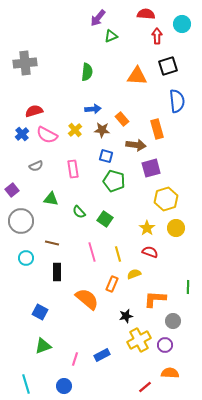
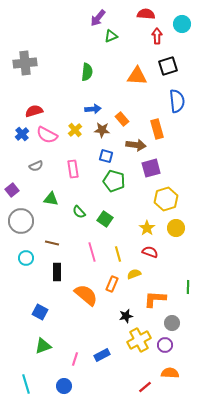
orange semicircle at (87, 299): moved 1 px left, 4 px up
gray circle at (173, 321): moved 1 px left, 2 px down
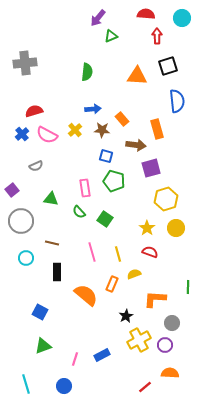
cyan circle at (182, 24): moved 6 px up
pink rectangle at (73, 169): moved 12 px right, 19 px down
black star at (126, 316): rotated 16 degrees counterclockwise
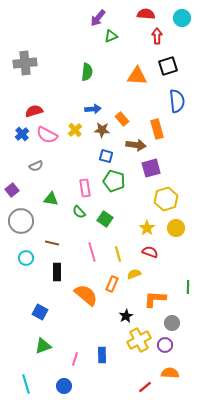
blue rectangle at (102, 355): rotated 63 degrees counterclockwise
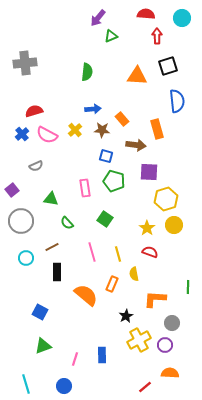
purple square at (151, 168): moved 2 px left, 4 px down; rotated 18 degrees clockwise
green semicircle at (79, 212): moved 12 px left, 11 px down
yellow circle at (176, 228): moved 2 px left, 3 px up
brown line at (52, 243): moved 4 px down; rotated 40 degrees counterclockwise
yellow semicircle at (134, 274): rotated 80 degrees counterclockwise
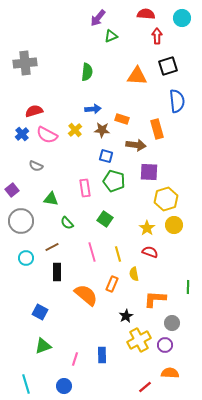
orange rectangle at (122, 119): rotated 32 degrees counterclockwise
gray semicircle at (36, 166): rotated 48 degrees clockwise
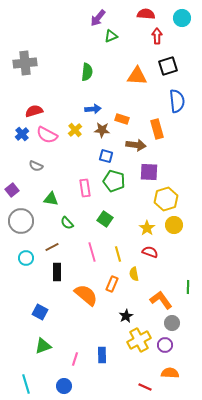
orange L-shape at (155, 299): moved 6 px right, 1 px down; rotated 50 degrees clockwise
red line at (145, 387): rotated 64 degrees clockwise
